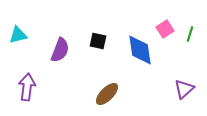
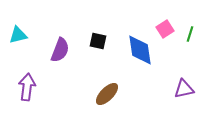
purple triangle: rotated 30 degrees clockwise
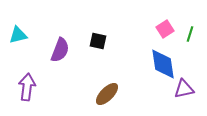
blue diamond: moved 23 px right, 14 px down
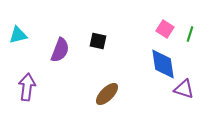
pink square: rotated 24 degrees counterclockwise
purple triangle: rotated 30 degrees clockwise
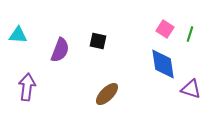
cyan triangle: rotated 18 degrees clockwise
purple triangle: moved 7 px right
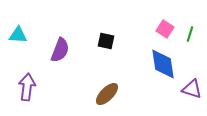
black square: moved 8 px right
purple triangle: moved 1 px right
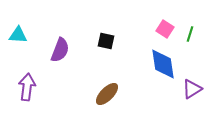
purple triangle: rotated 50 degrees counterclockwise
